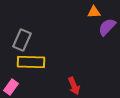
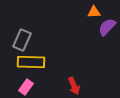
pink rectangle: moved 15 px right
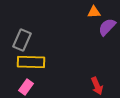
red arrow: moved 23 px right
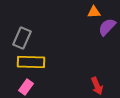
gray rectangle: moved 2 px up
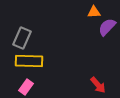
yellow rectangle: moved 2 px left, 1 px up
red arrow: moved 1 px right, 1 px up; rotated 18 degrees counterclockwise
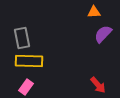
purple semicircle: moved 4 px left, 7 px down
gray rectangle: rotated 35 degrees counterclockwise
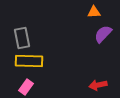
red arrow: rotated 120 degrees clockwise
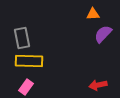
orange triangle: moved 1 px left, 2 px down
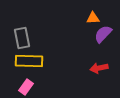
orange triangle: moved 4 px down
red arrow: moved 1 px right, 17 px up
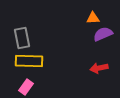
purple semicircle: rotated 24 degrees clockwise
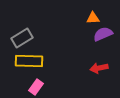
gray rectangle: rotated 70 degrees clockwise
pink rectangle: moved 10 px right
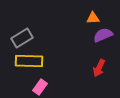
purple semicircle: moved 1 px down
red arrow: rotated 54 degrees counterclockwise
pink rectangle: moved 4 px right
